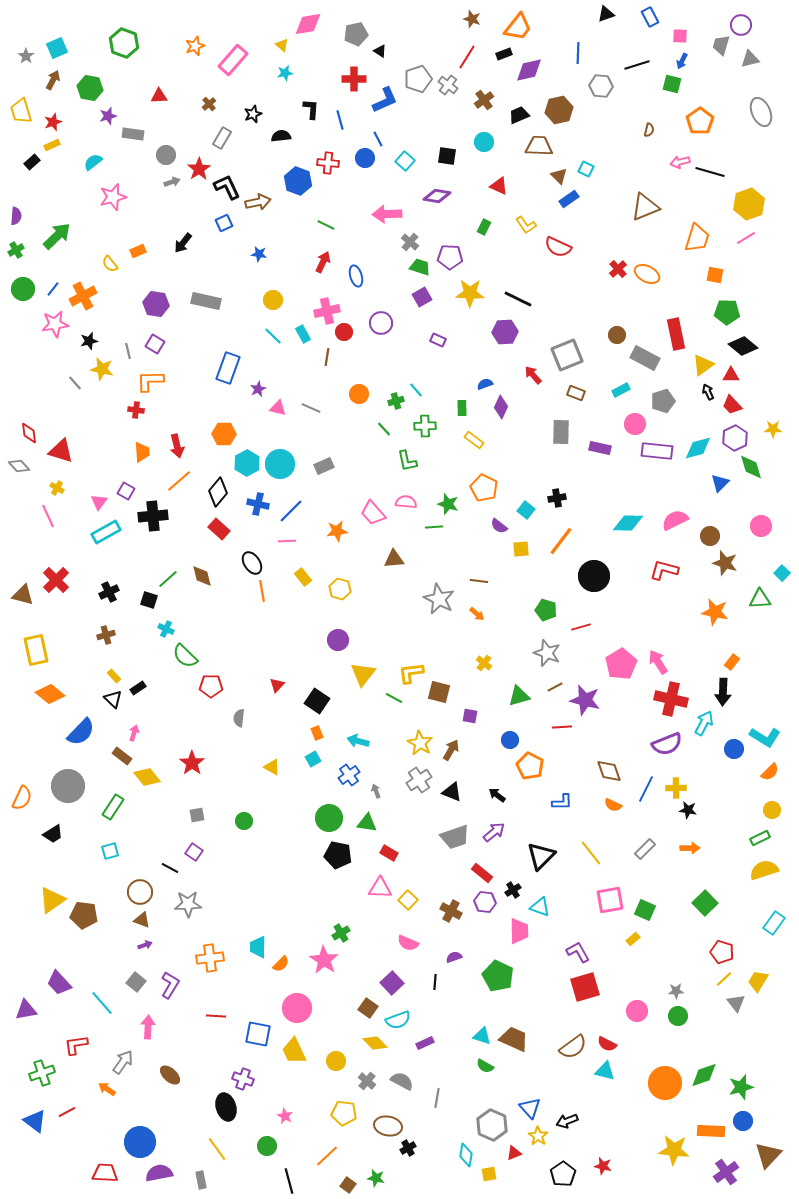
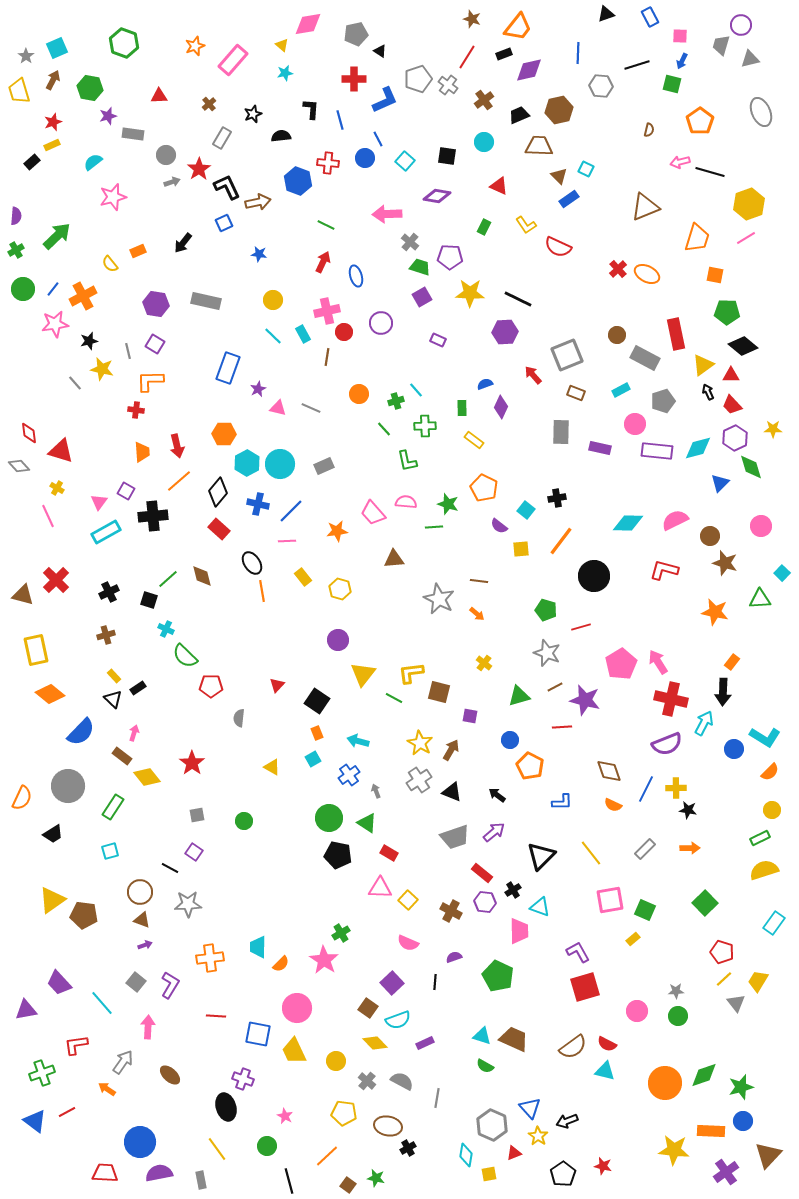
yellow trapezoid at (21, 111): moved 2 px left, 20 px up
green triangle at (367, 823): rotated 25 degrees clockwise
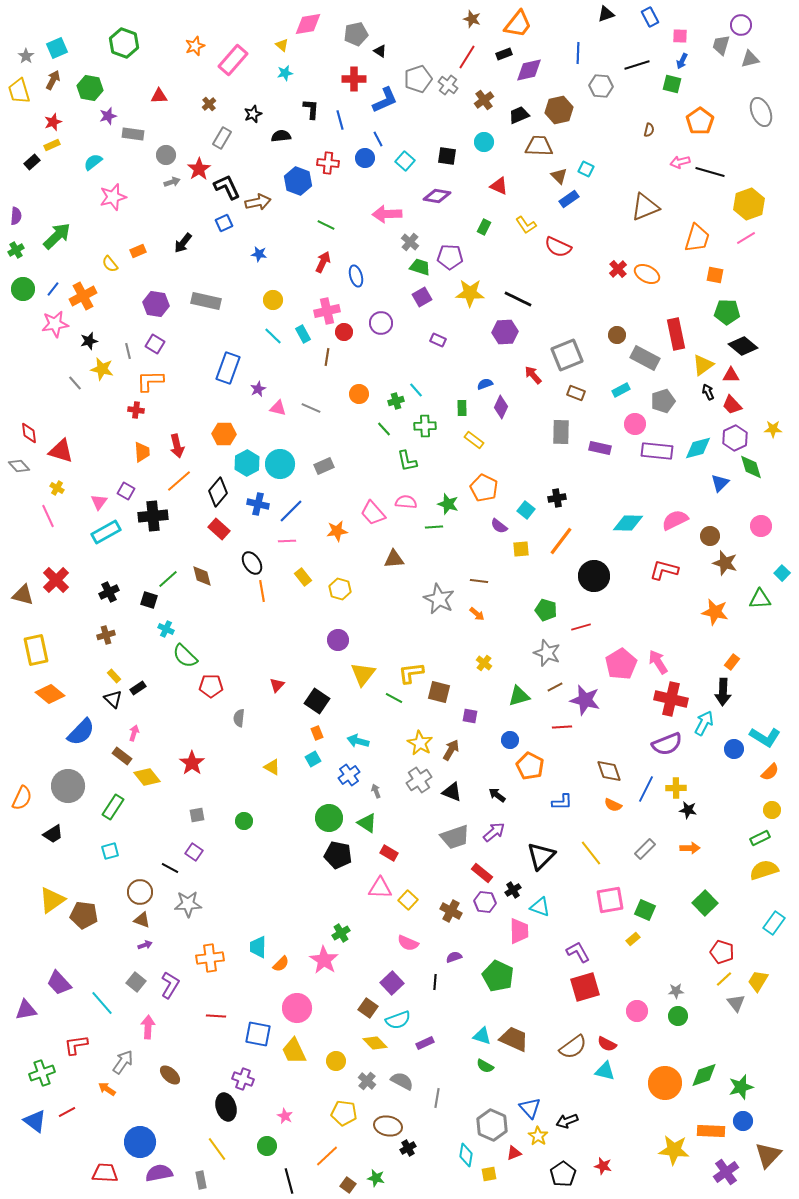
orange trapezoid at (518, 27): moved 3 px up
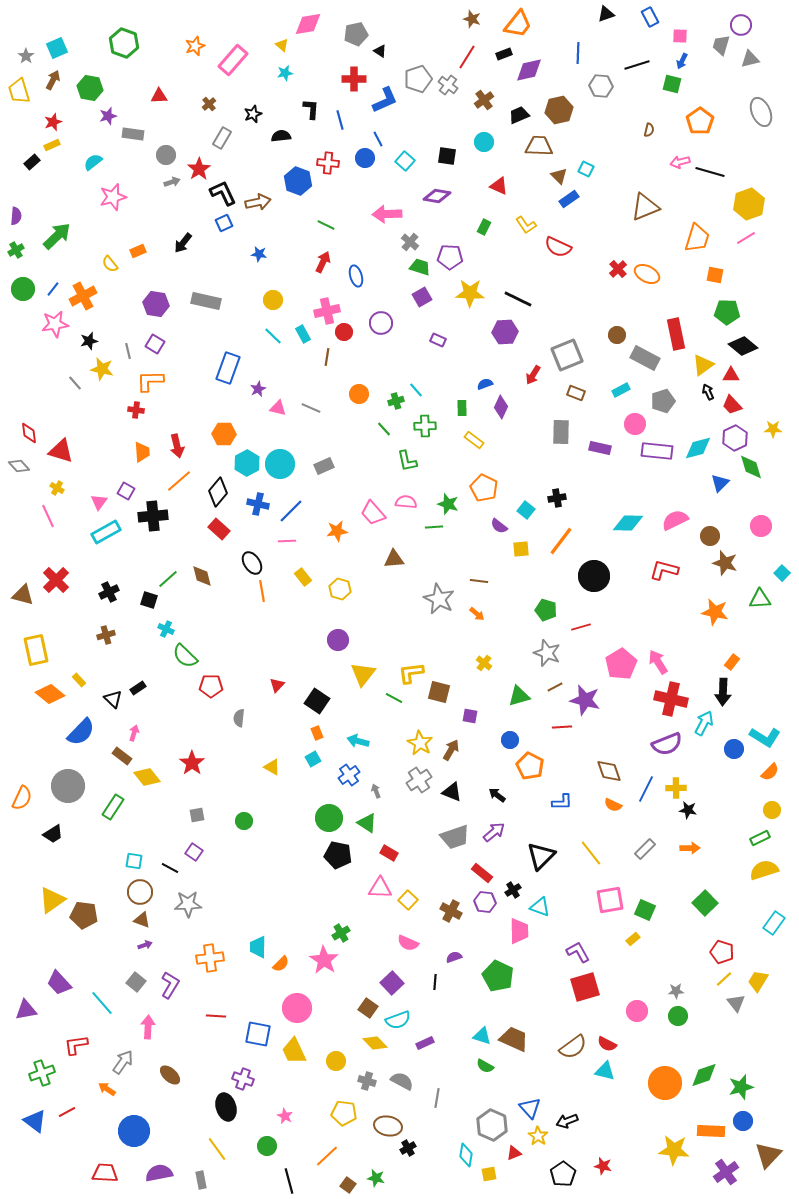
black L-shape at (227, 187): moved 4 px left, 6 px down
red arrow at (533, 375): rotated 108 degrees counterclockwise
yellow rectangle at (114, 676): moved 35 px left, 4 px down
cyan square at (110, 851): moved 24 px right, 10 px down; rotated 24 degrees clockwise
gray cross at (367, 1081): rotated 24 degrees counterclockwise
blue circle at (140, 1142): moved 6 px left, 11 px up
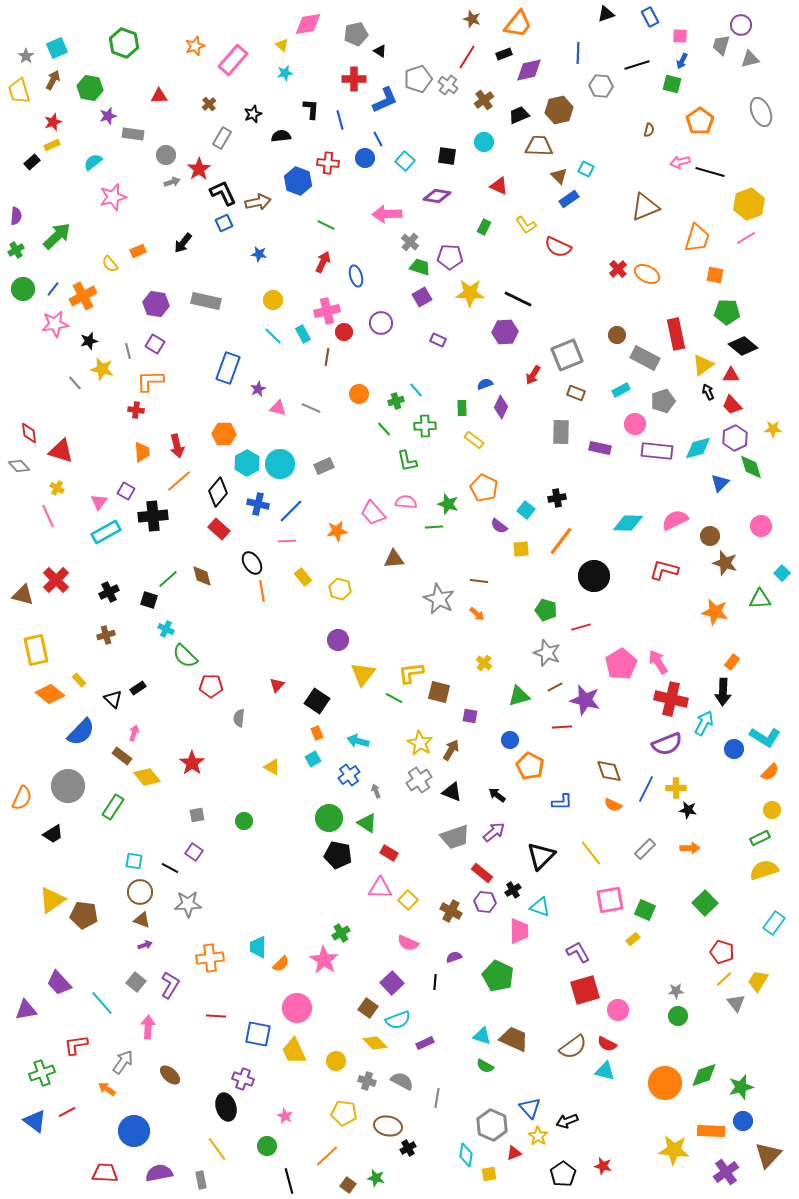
red square at (585, 987): moved 3 px down
pink circle at (637, 1011): moved 19 px left, 1 px up
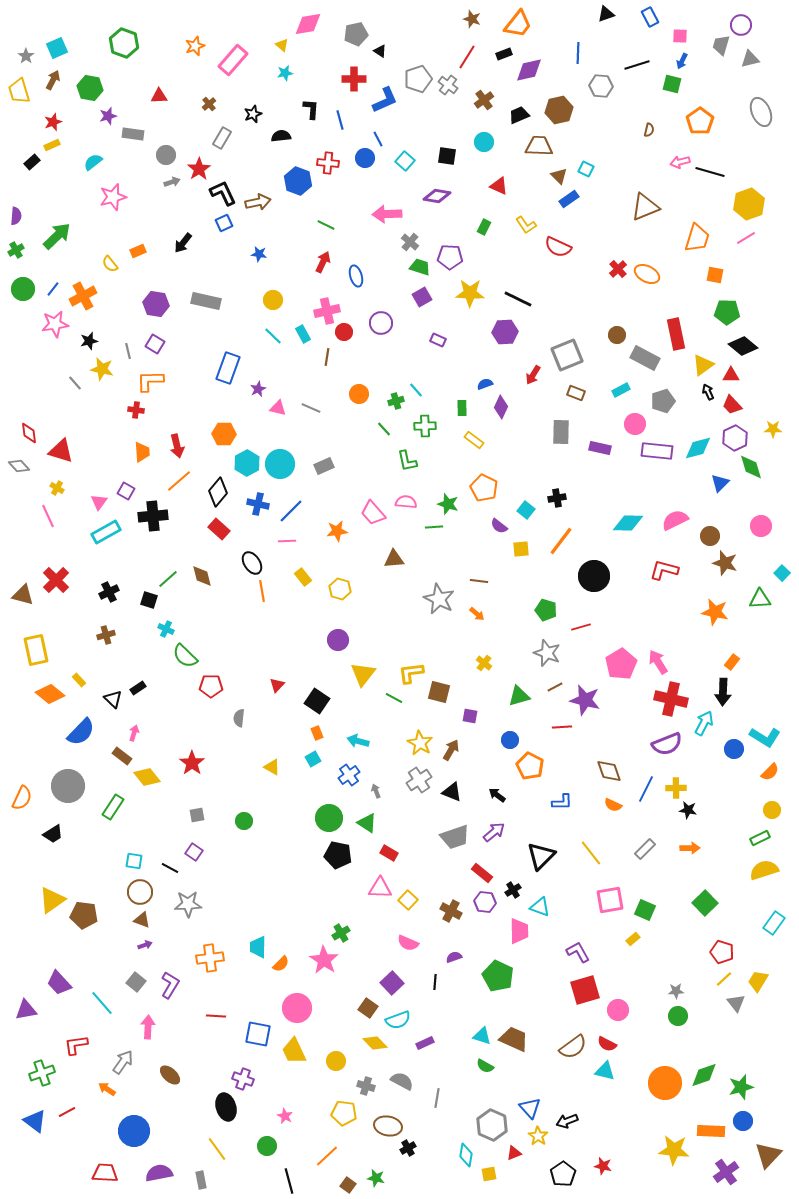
gray cross at (367, 1081): moved 1 px left, 5 px down
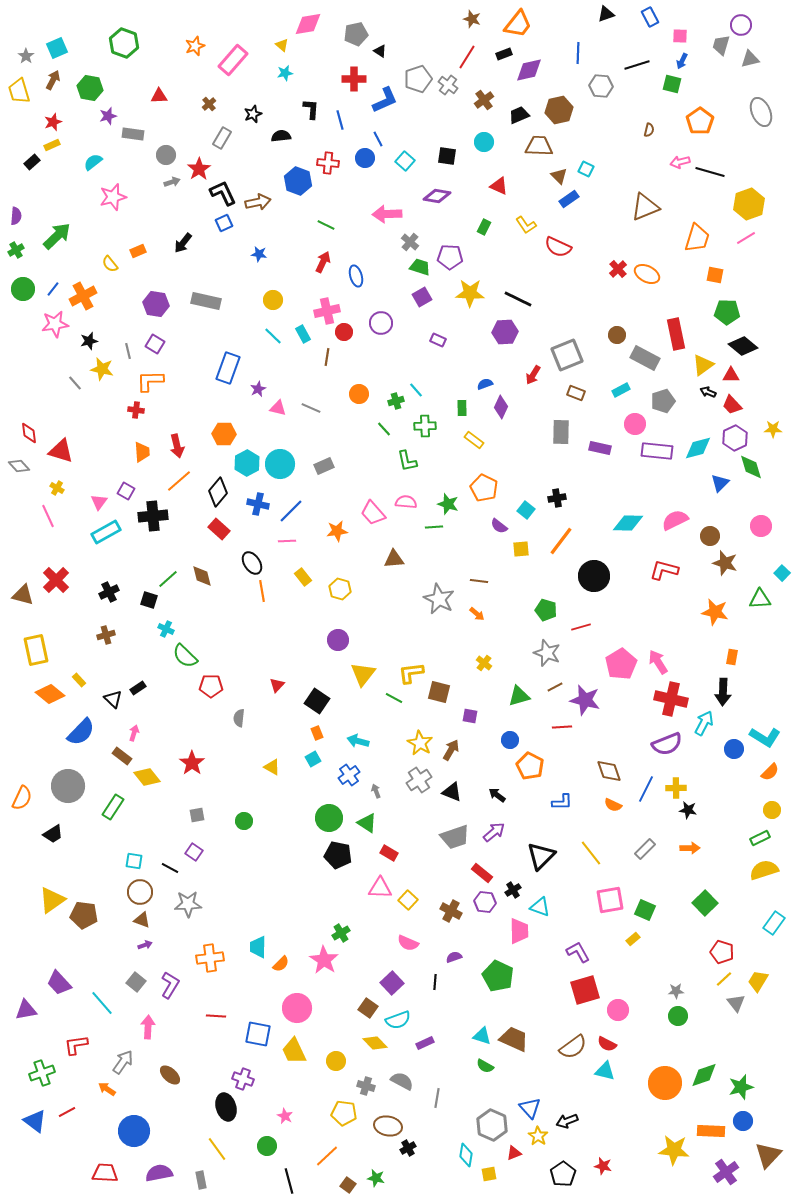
black arrow at (708, 392): rotated 42 degrees counterclockwise
orange rectangle at (732, 662): moved 5 px up; rotated 28 degrees counterclockwise
